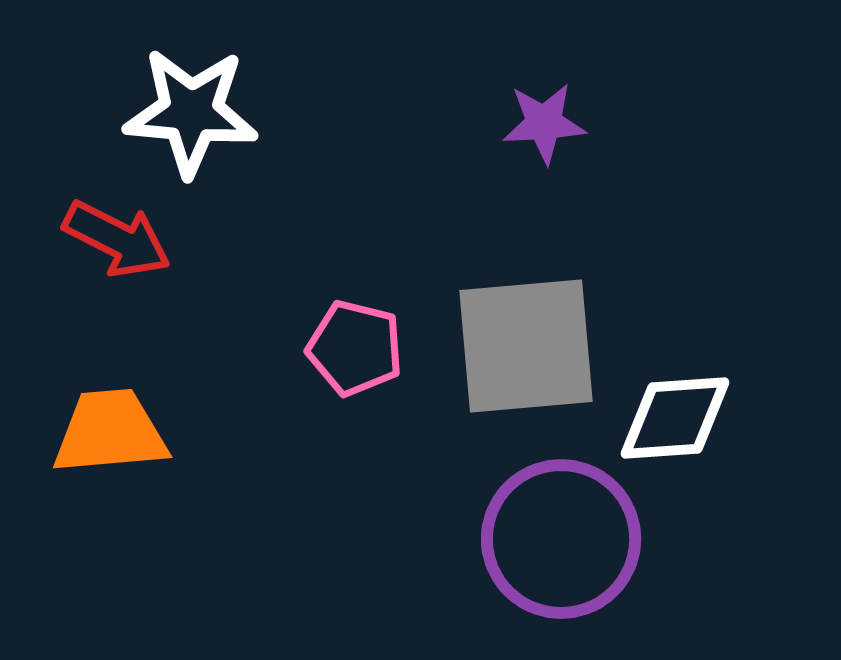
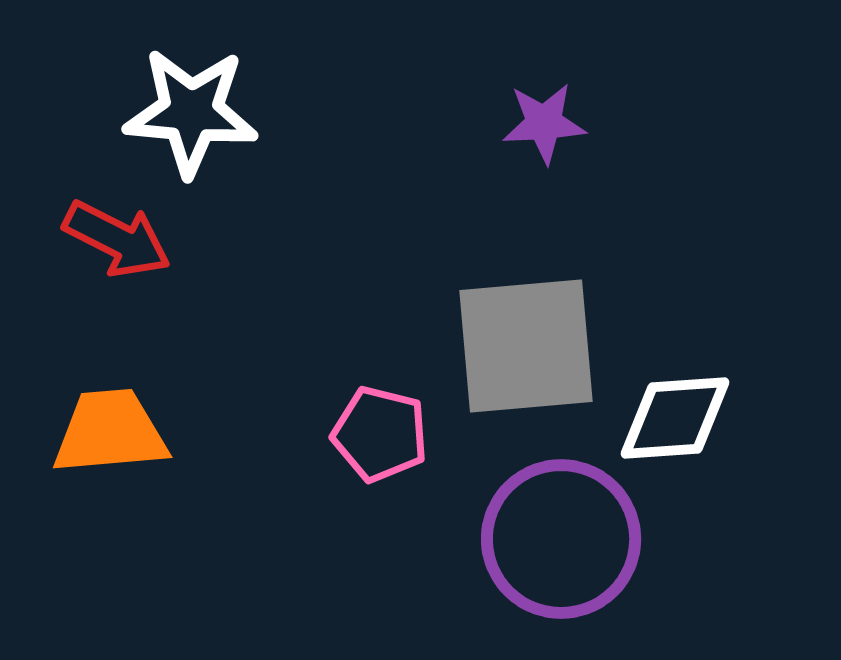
pink pentagon: moved 25 px right, 86 px down
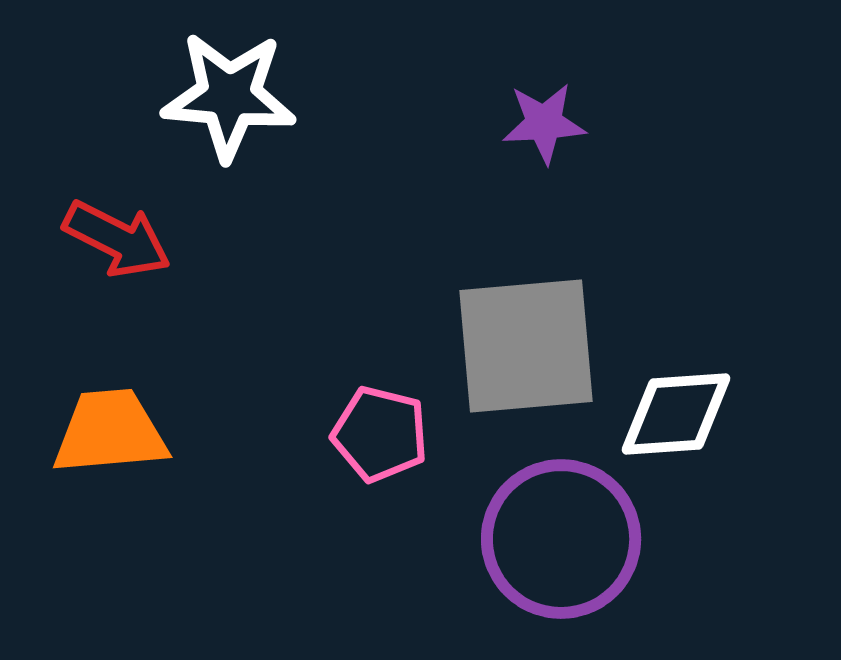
white star: moved 38 px right, 16 px up
white diamond: moved 1 px right, 4 px up
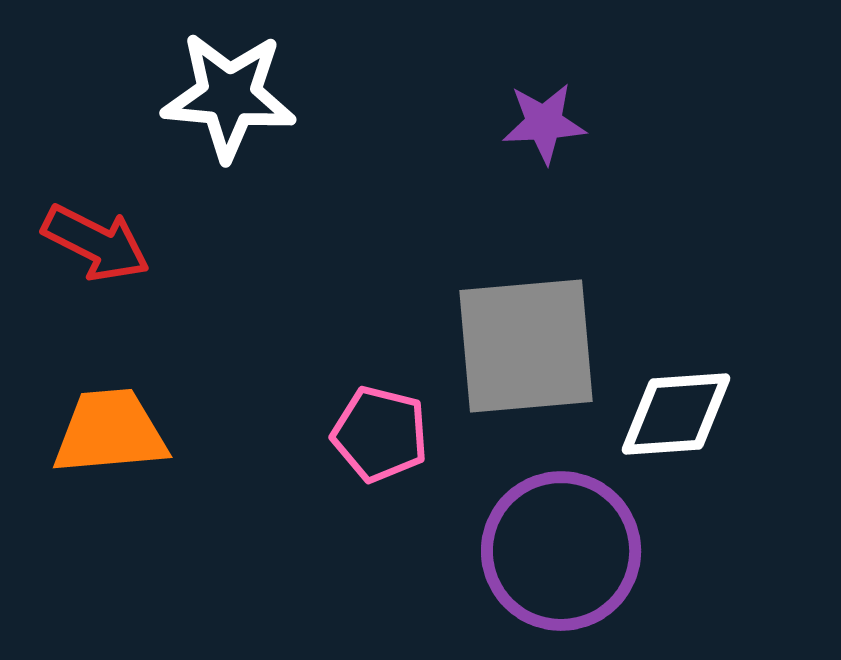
red arrow: moved 21 px left, 4 px down
purple circle: moved 12 px down
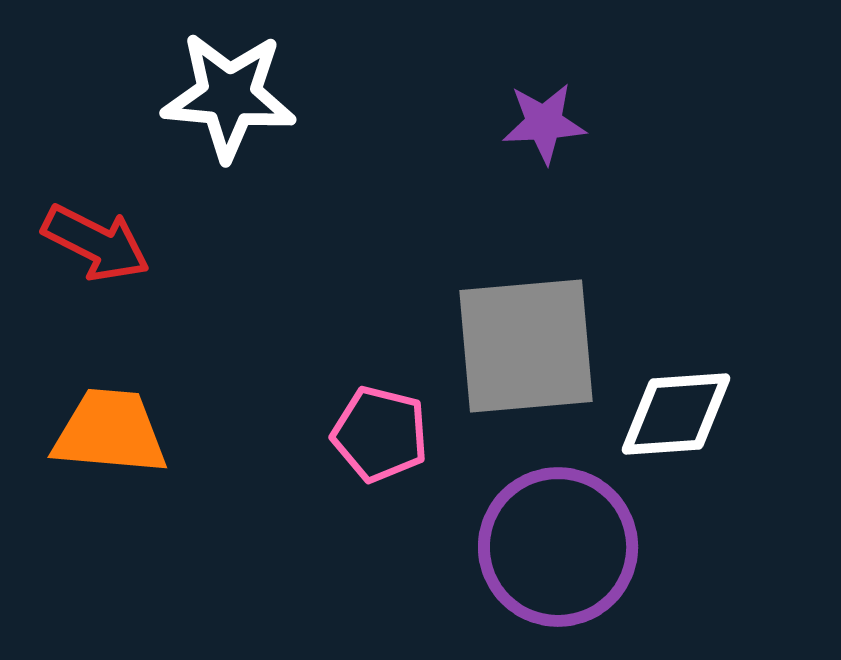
orange trapezoid: rotated 10 degrees clockwise
purple circle: moved 3 px left, 4 px up
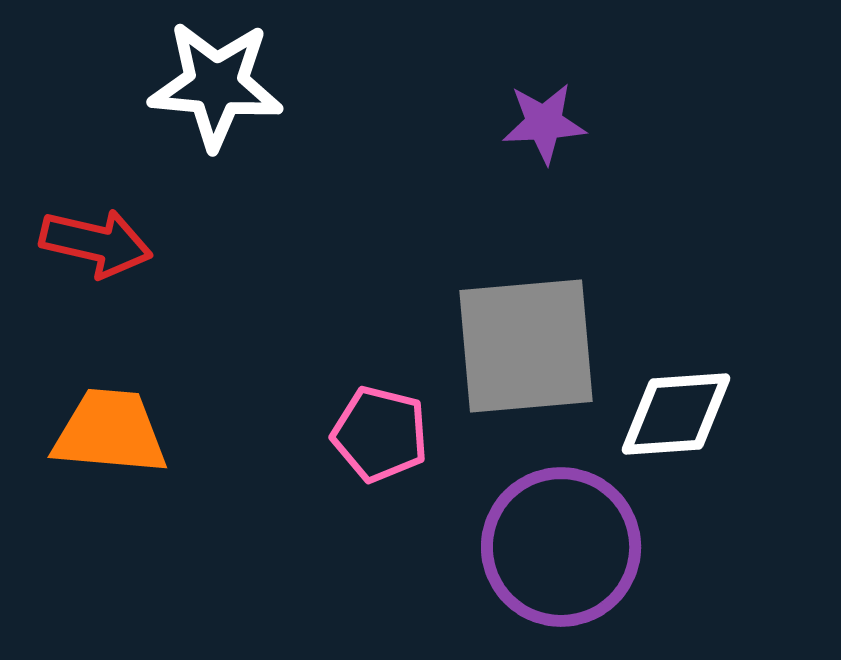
white star: moved 13 px left, 11 px up
red arrow: rotated 14 degrees counterclockwise
purple circle: moved 3 px right
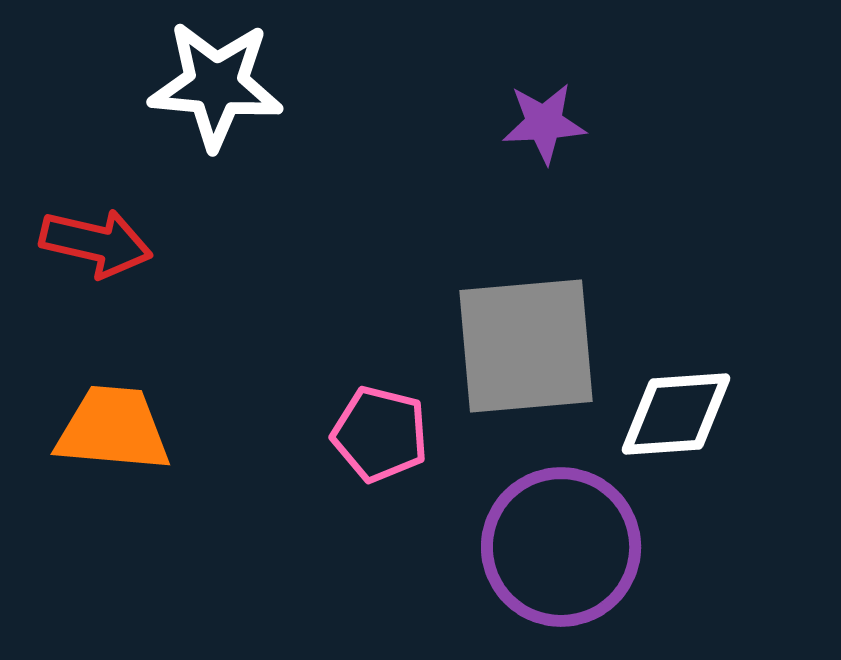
orange trapezoid: moved 3 px right, 3 px up
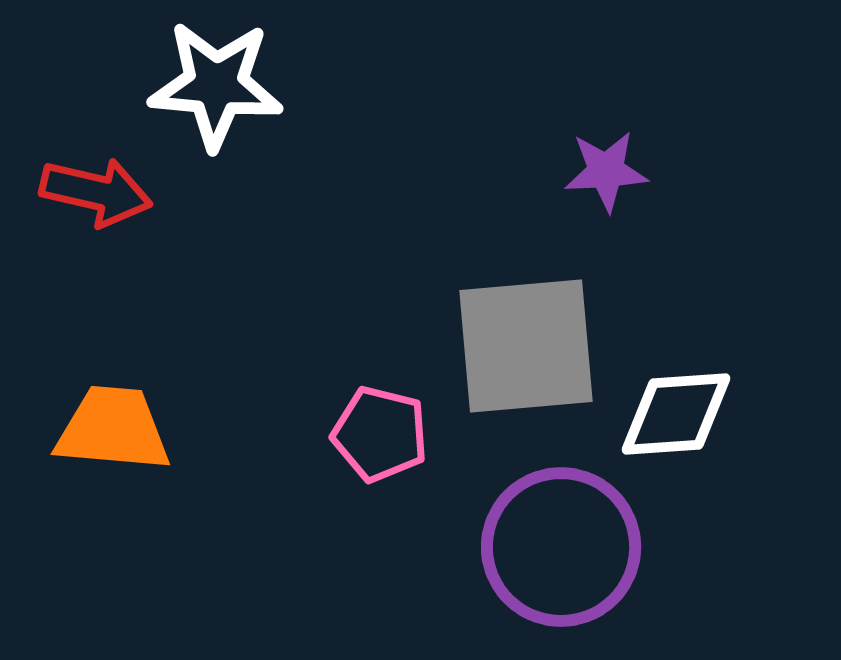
purple star: moved 62 px right, 48 px down
red arrow: moved 51 px up
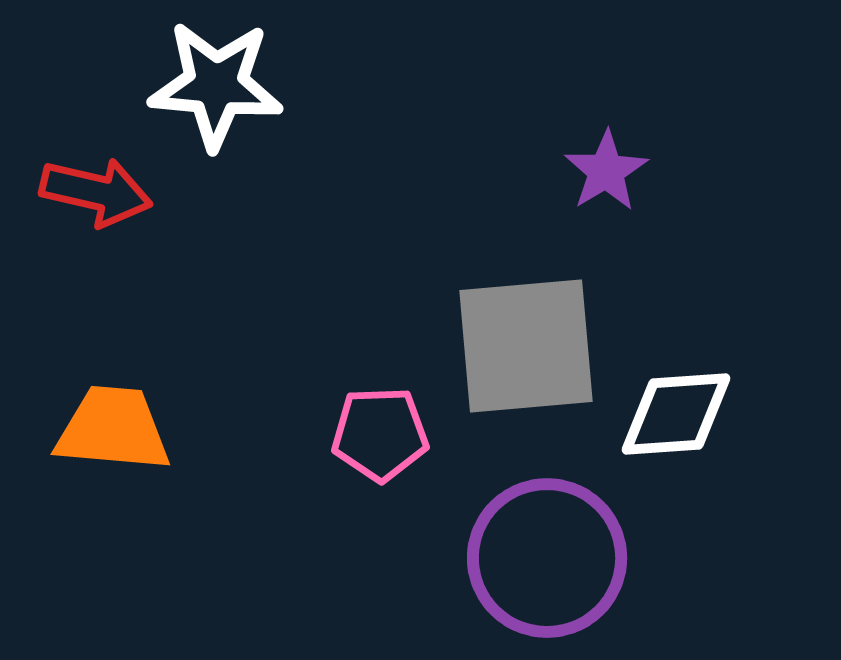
purple star: rotated 28 degrees counterclockwise
pink pentagon: rotated 16 degrees counterclockwise
purple circle: moved 14 px left, 11 px down
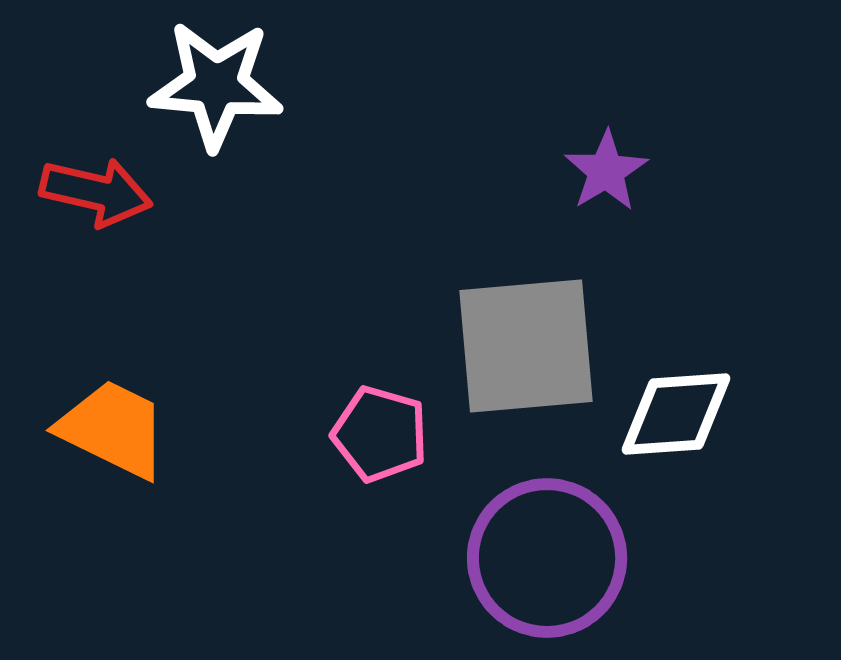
orange trapezoid: rotated 21 degrees clockwise
pink pentagon: rotated 18 degrees clockwise
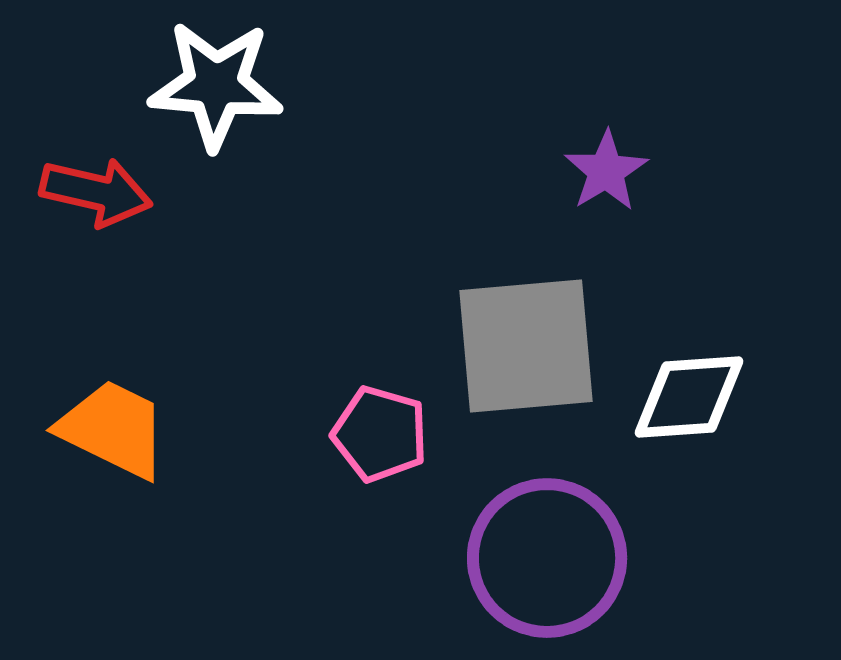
white diamond: moved 13 px right, 17 px up
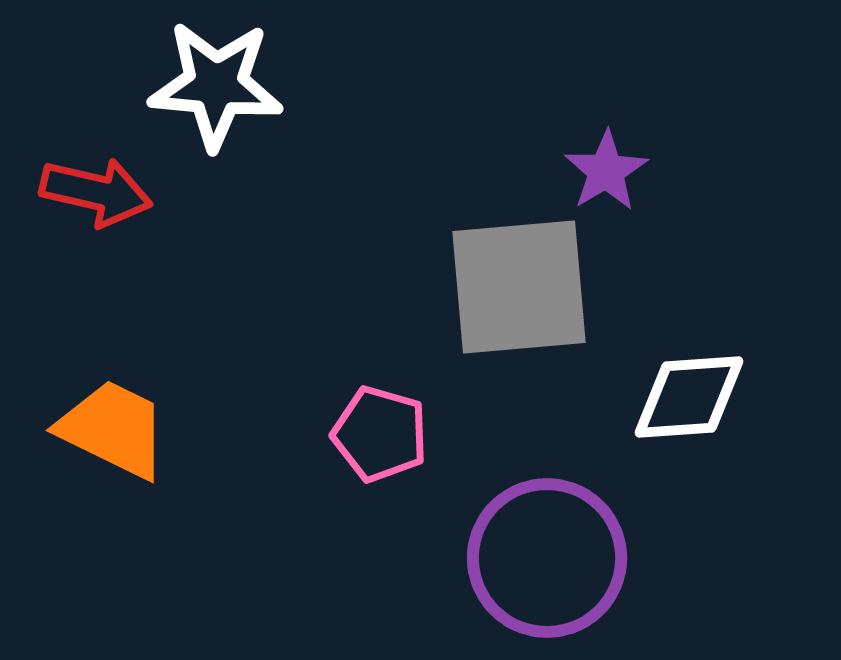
gray square: moved 7 px left, 59 px up
